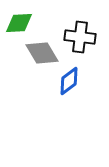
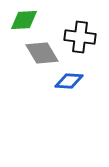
green diamond: moved 5 px right, 3 px up
blue diamond: rotated 40 degrees clockwise
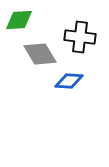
green diamond: moved 5 px left
gray diamond: moved 2 px left, 1 px down
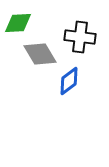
green diamond: moved 1 px left, 3 px down
blue diamond: rotated 40 degrees counterclockwise
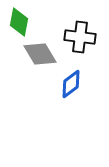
green diamond: moved 1 px right, 1 px up; rotated 76 degrees counterclockwise
blue diamond: moved 2 px right, 3 px down
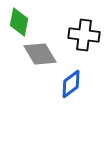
black cross: moved 4 px right, 2 px up
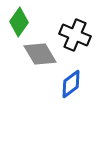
green diamond: rotated 24 degrees clockwise
black cross: moved 9 px left; rotated 16 degrees clockwise
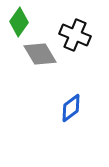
blue diamond: moved 24 px down
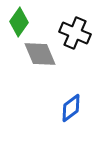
black cross: moved 2 px up
gray diamond: rotated 8 degrees clockwise
